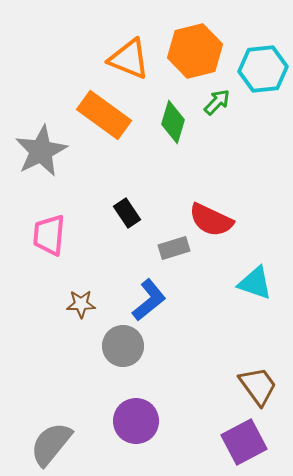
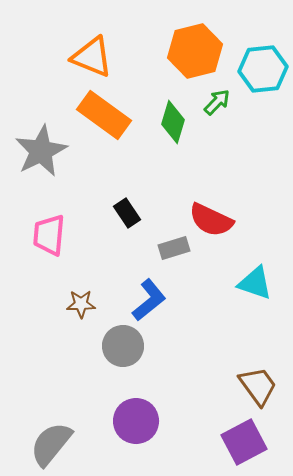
orange triangle: moved 37 px left, 2 px up
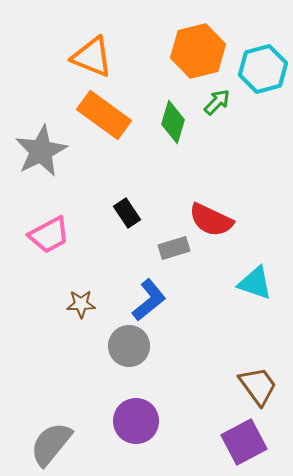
orange hexagon: moved 3 px right
cyan hexagon: rotated 9 degrees counterclockwise
pink trapezoid: rotated 123 degrees counterclockwise
gray circle: moved 6 px right
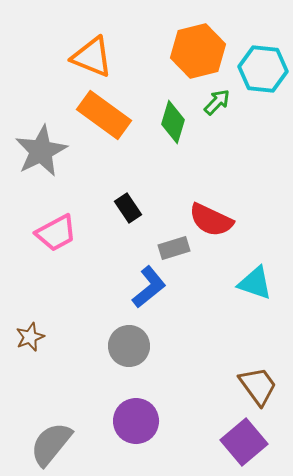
cyan hexagon: rotated 21 degrees clockwise
black rectangle: moved 1 px right, 5 px up
pink trapezoid: moved 7 px right, 2 px up
blue L-shape: moved 13 px up
brown star: moved 51 px left, 33 px down; rotated 20 degrees counterclockwise
purple square: rotated 12 degrees counterclockwise
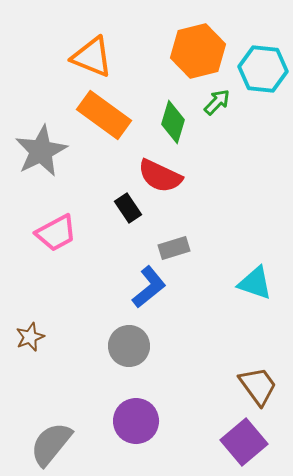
red semicircle: moved 51 px left, 44 px up
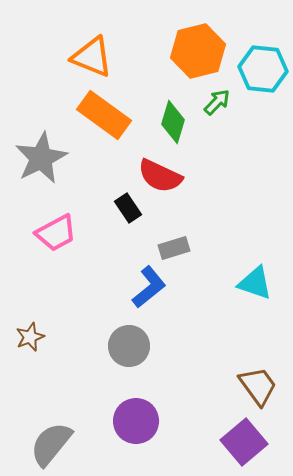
gray star: moved 7 px down
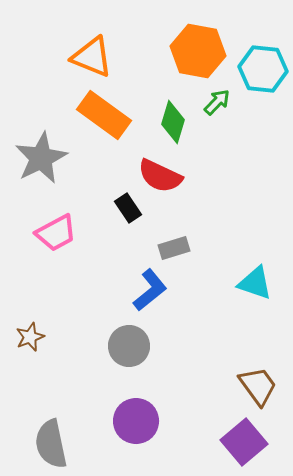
orange hexagon: rotated 24 degrees clockwise
blue L-shape: moved 1 px right, 3 px down
gray semicircle: rotated 51 degrees counterclockwise
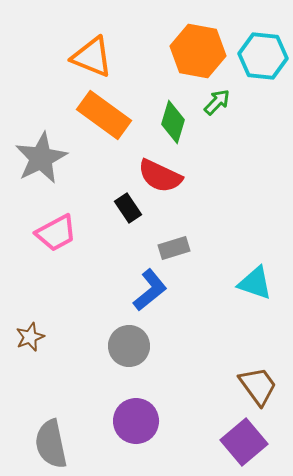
cyan hexagon: moved 13 px up
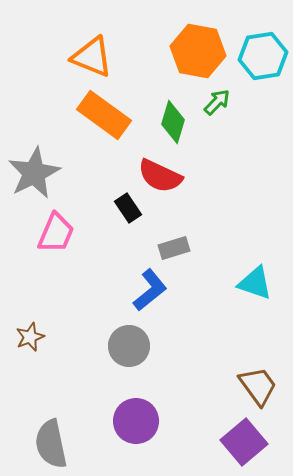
cyan hexagon: rotated 15 degrees counterclockwise
gray star: moved 7 px left, 15 px down
pink trapezoid: rotated 39 degrees counterclockwise
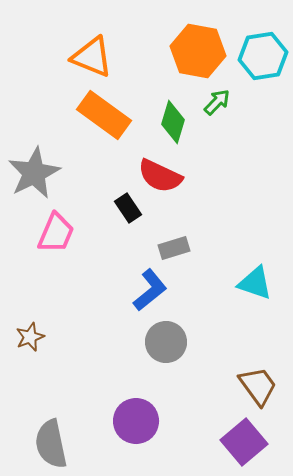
gray circle: moved 37 px right, 4 px up
